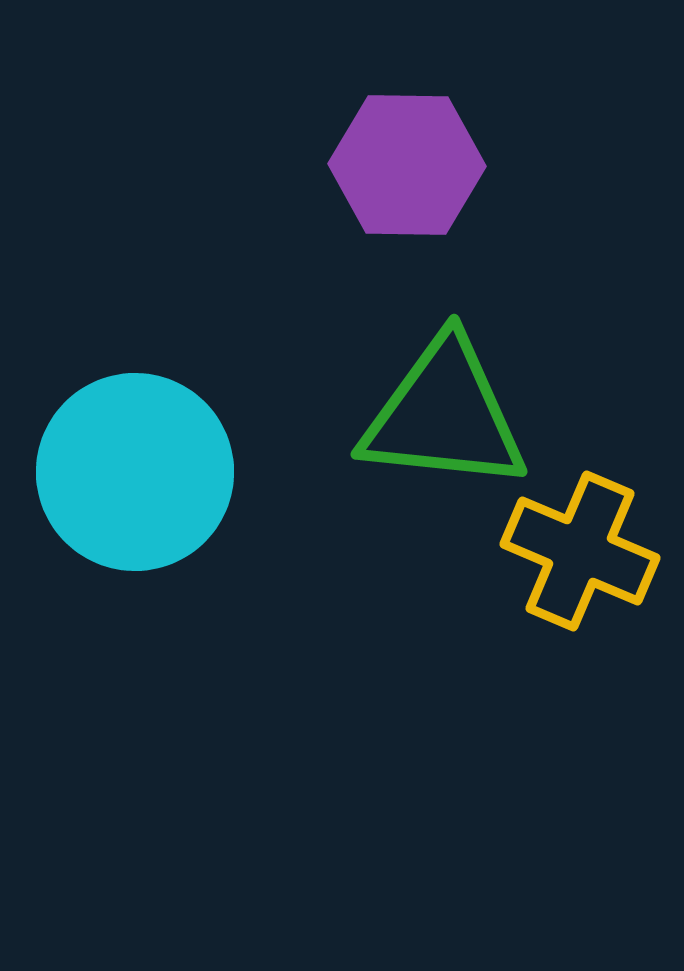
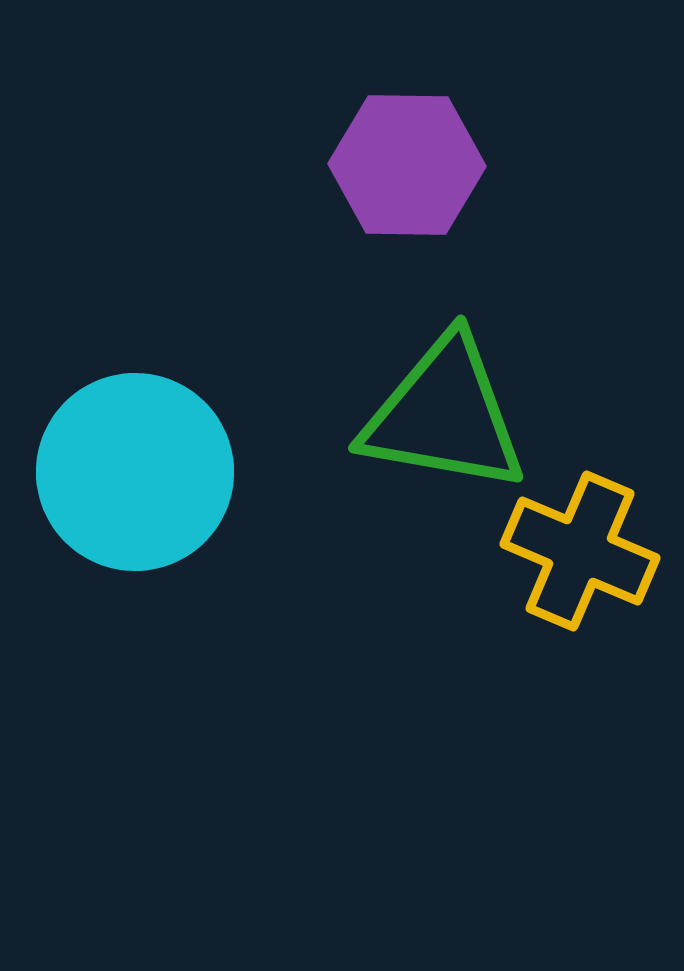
green triangle: rotated 4 degrees clockwise
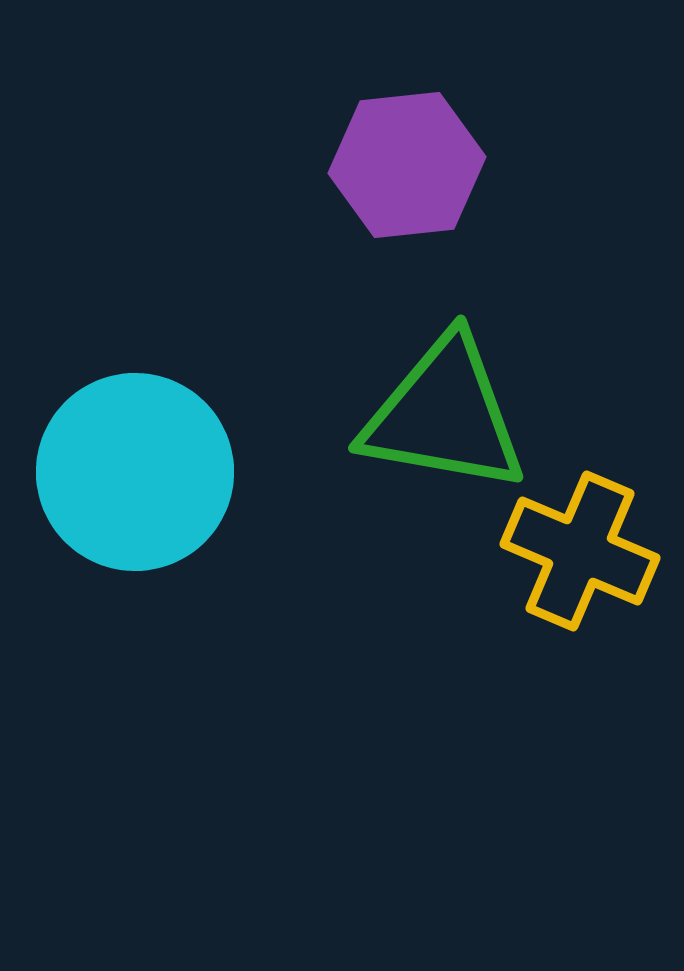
purple hexagon: rotated 7 degrees counterclockwise
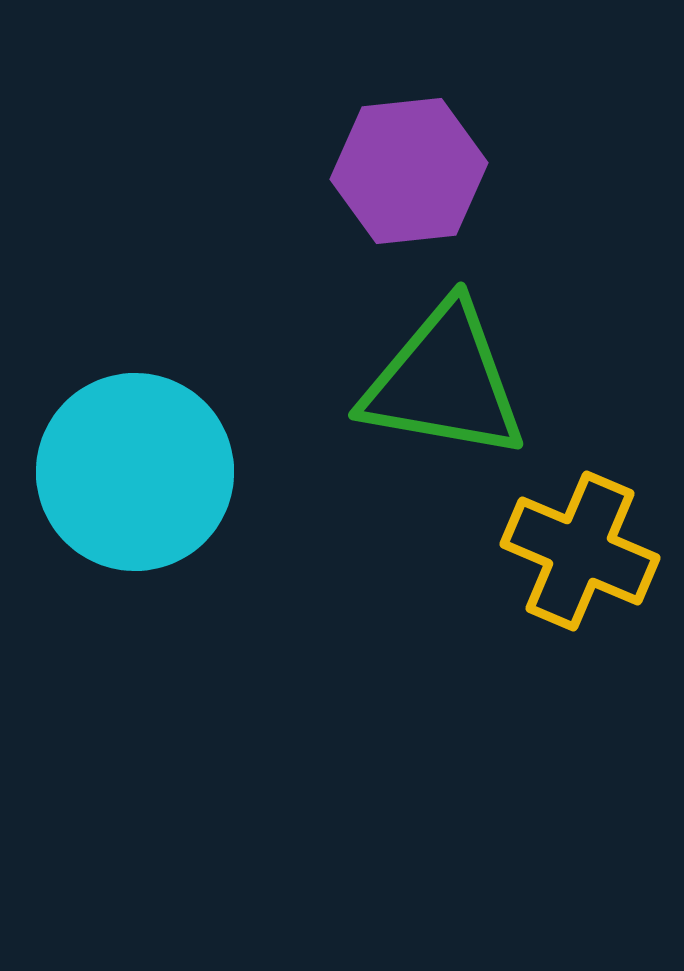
purple hexagon: moved 2 px right, 6 px down
green triangle: moved 33 px up
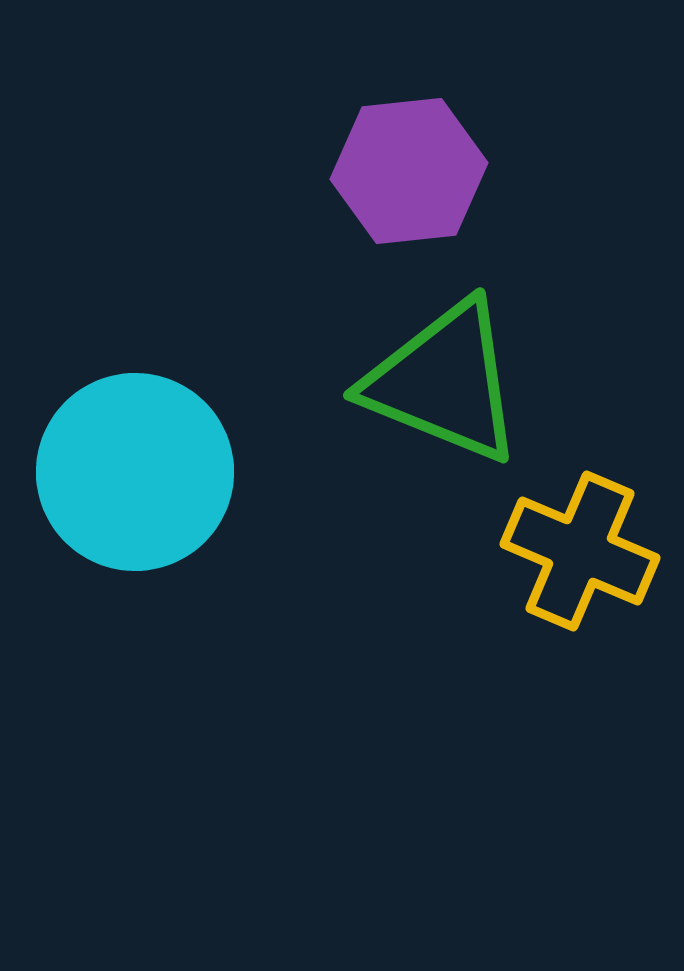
green triangle: rotated 12 degrees clockwise
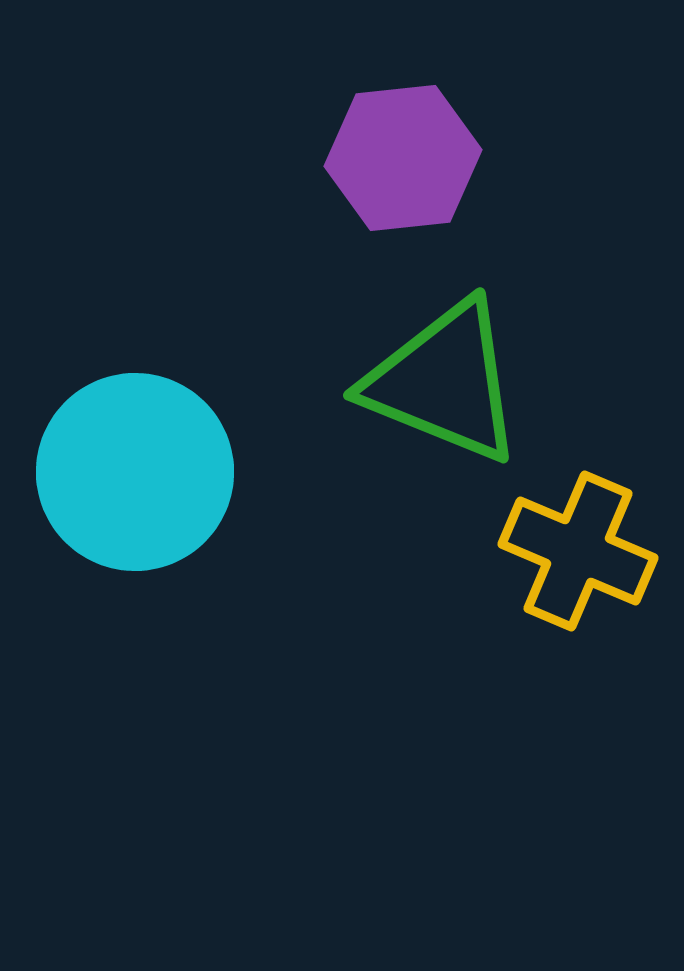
purple hexagon: moved 6 px left, 13 px up
yellow cross: moved 2 px left
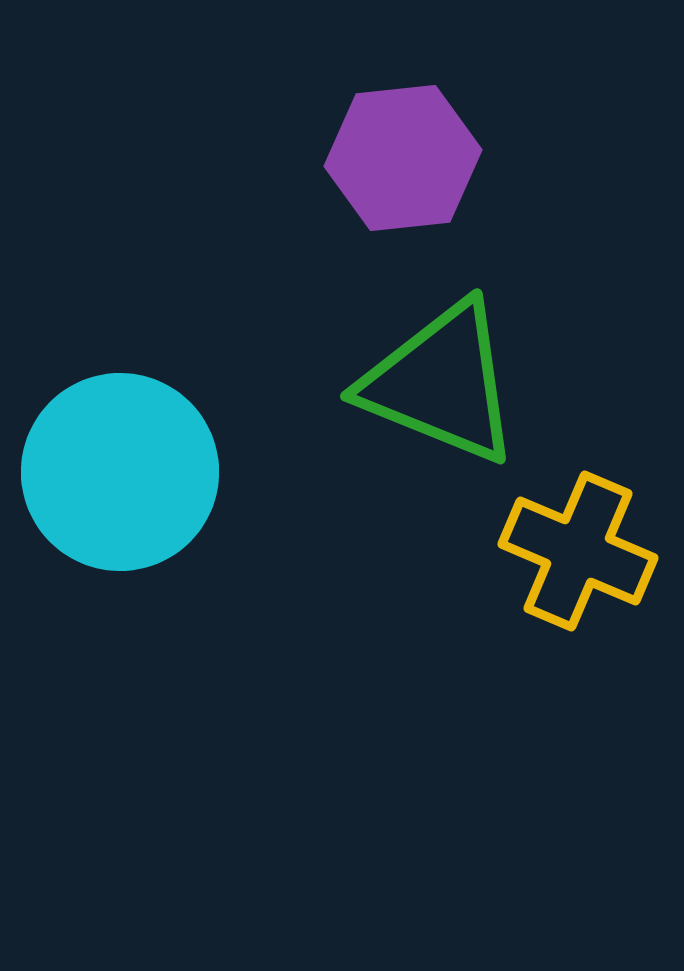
green triangle: moved 3 px left, 1 px down
cyan circle: moved 15 px left
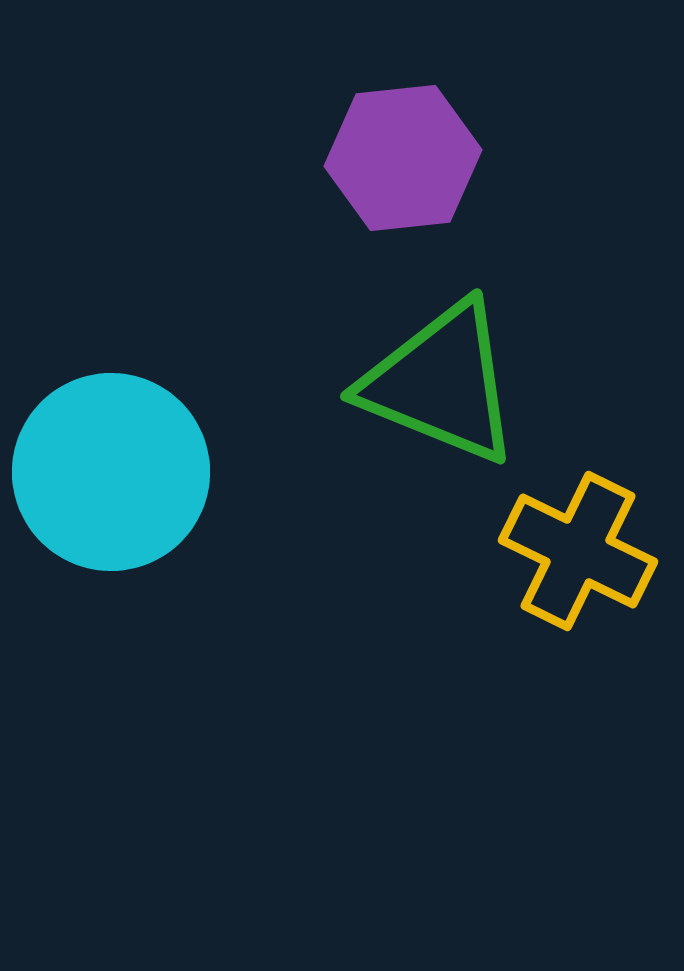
cyan circle: moved 9 px left
yellow cross: rotated 3 degrees clockwise
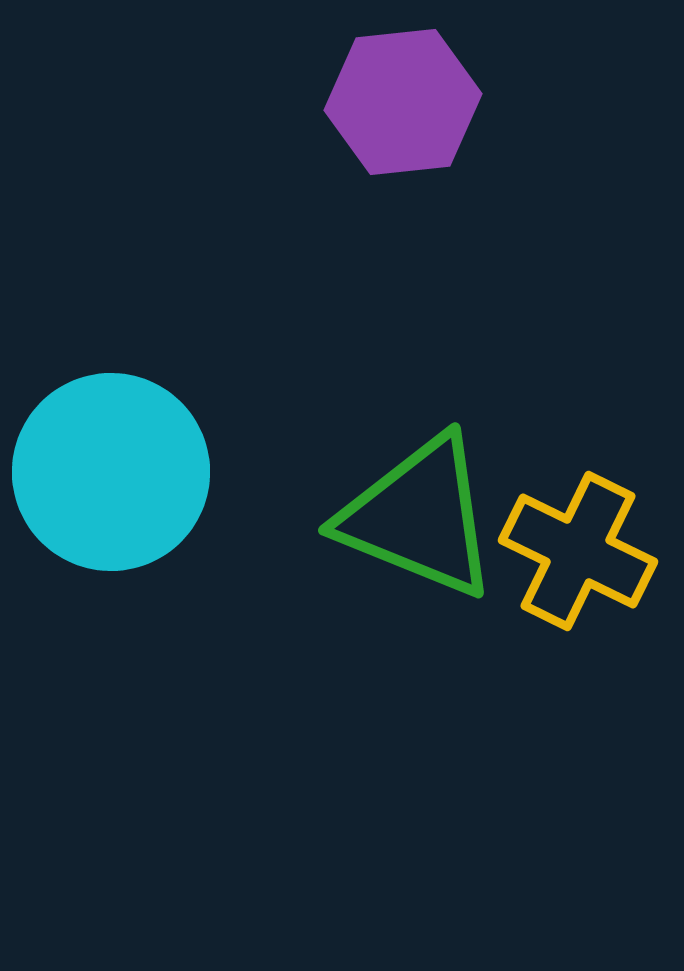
purple hexagon: moved 56 px up
green triangle: moved 22 px left, 134 px down
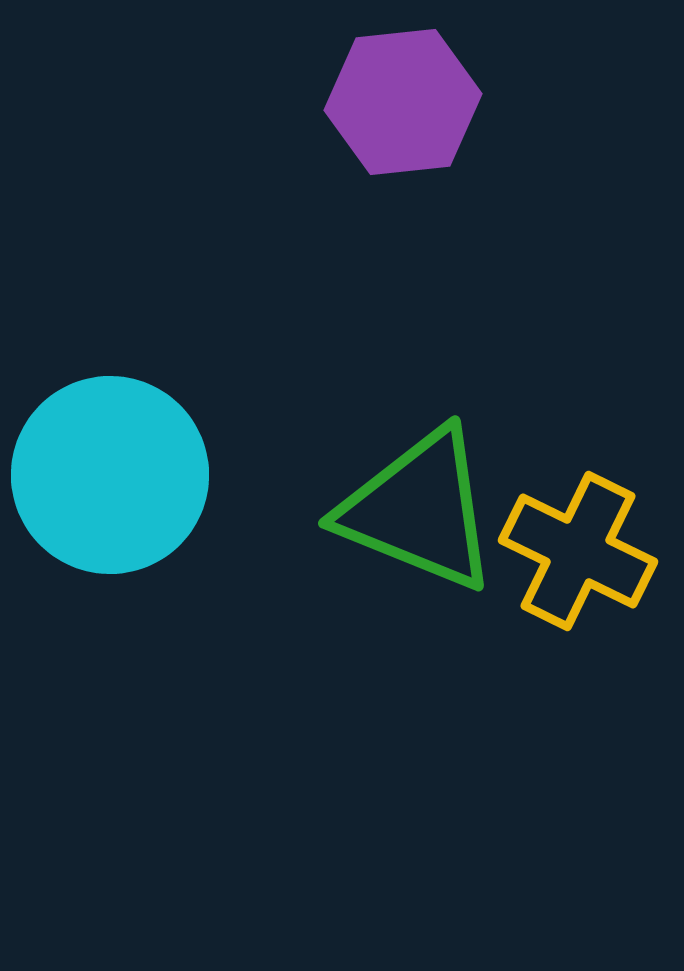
cyan circle: moved 1 px left, 3 px down
green triangle: moved 7 px up
